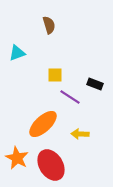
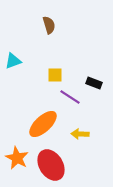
cyan triangle: moved 4 px left, 8 px down
black rectangle: moved 1 px left, 1 px up
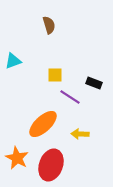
red ellipse: rotated 52 degrees clockwise
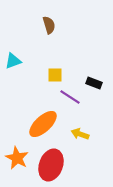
yellow arrow: rotated 18 degrees clockwise
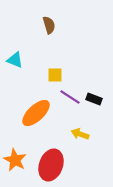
cyan triangle: moved 2 px right, 1 px up; rotated 42 degrees clockwise
black rectangle: moved 16 px down
orange ellipse: moved 7 px left, 11 px up
orange star: moved 2 px left, 2 px down
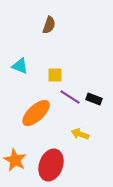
brown semicircle: rotated 36 degrees clockwise
cyan triangle: moved 5 px right, 6 px down
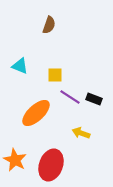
yellow arrow: moved 1 px right, 1 px up
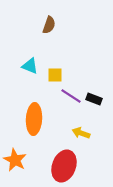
cyan triangle: moved 10 px right
purple line: moved 1 px right, 1 px up
orange ellipse: moved 2 px left, 6 px down; rotated 44 degrees counterclockwise
red ellipse: moved 13 px right, 1 px down
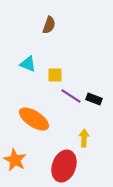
cyan triangle: moved 2 px left, 2 px up
orange ellipse: rotated 60 degrees counterclockwise
yellow arrow: moved 3 px right, 5 px down; rotated 72 degrees clockwise
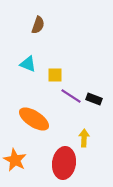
brown semicircle: moved 11 px left
red ellipse: moved 3 px up; rotated 12 degrees counterclockwise
